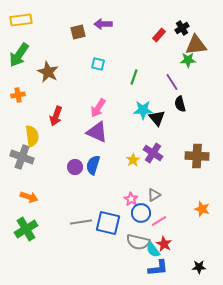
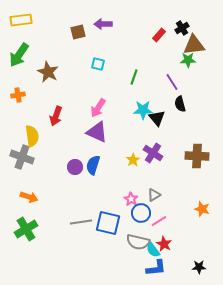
brown triangle: moved 2 px left
blue L-shape: moved 2 px left
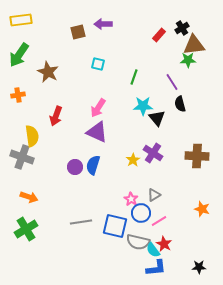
cyan star: moved 4 px up
blue square: moved 7 px right, 3 px down
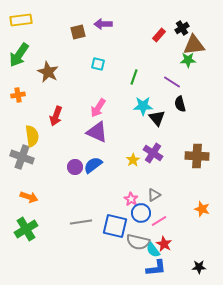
purple line: rotated 24 degrees counterclockwise
blue semicircle: rotated 36 degrees clockwise
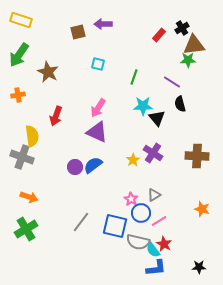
yellow rectangle: rotated 25 degrees clockwise
gray line: rotated 45 degrees counterclockwise
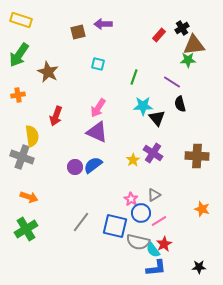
red star: rotated 14 degrees clockwise
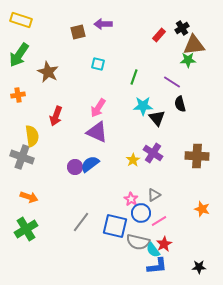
blue semicircle: moved 3 px left, 1 px up
blue L-shape: moved 1 px right, 2 px up
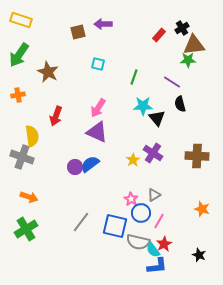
pink line: rotated 28 degrees counterclockwise
black star: moved 12 px up; rotated 24 degrees clockwise
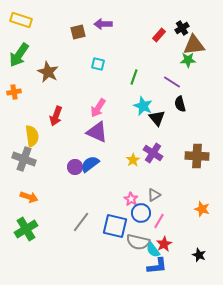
orange cross: moved 4 px left, 3 px up
cyan star: rotated 24 degrees clockwise
gray cross: moved 2 px right, 2 px down
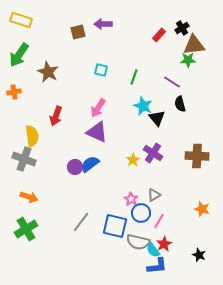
cyan square: moved 3 px right, 6 px down
